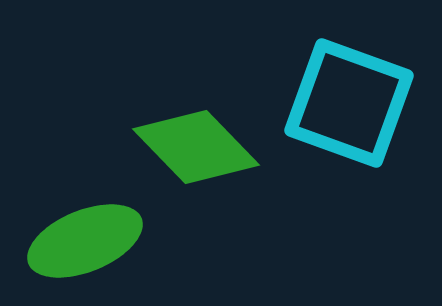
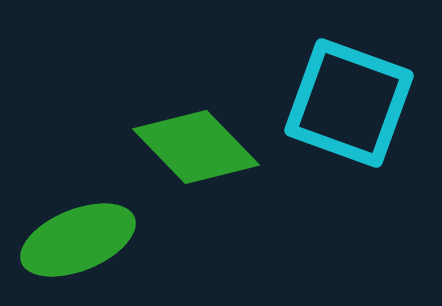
green ellipse: moved 7 px left, 1 px up
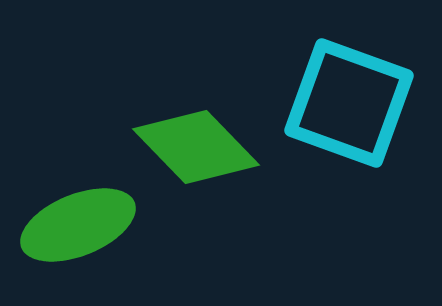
green ellipse: moved 15 px up
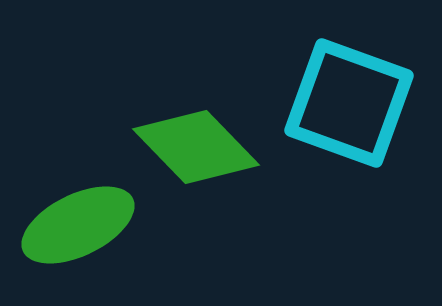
green ellipse: rotated 4 degrees counterclockwise
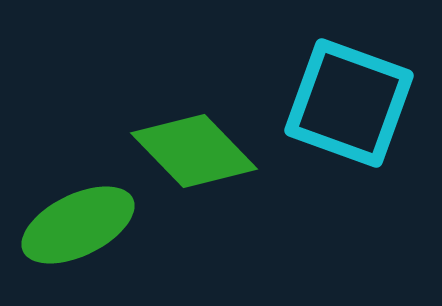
green diamond: moved 2 px left, 4 px down
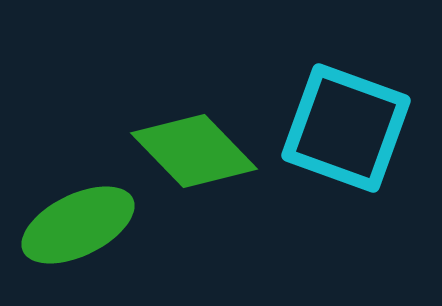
cyan square: moved 3 px left, 25 px down
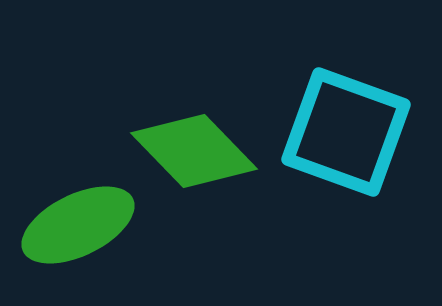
cyan square: moved 4 px down
